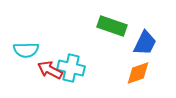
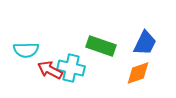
green rectangle: moved 11 px left, 20 px down
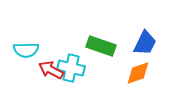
red arrow: moved 1 px right
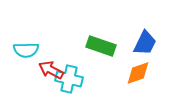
cyan cross: moved 2 px left, 11 px down
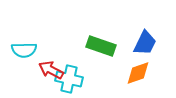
cyan semicircle: moved 2 px left
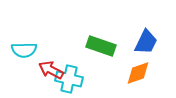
blue trapezoid: moved 1 px right, 1 px up
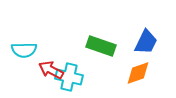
cyan cross: moved 2 px up
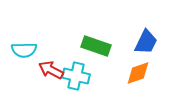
green rectangle: moved 5 px left
cyan cross: moved 7 px right, 1 px up
